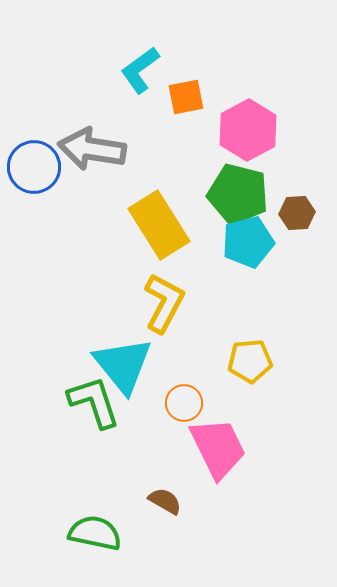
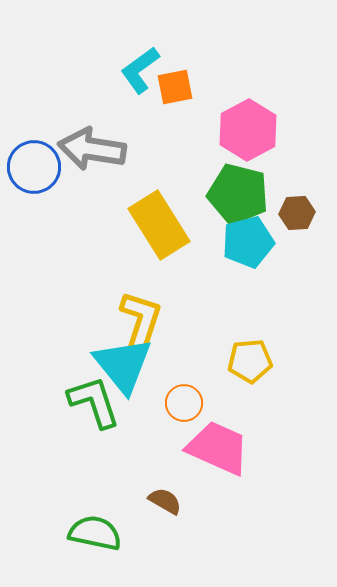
orange square: moved 11 px left, 10 px up
yellow L-shape: moved 23 px left, 17 px down; rotated 10 degrees counterclockwise
pink trapezoid: rotated 40 degrees counterclockwise
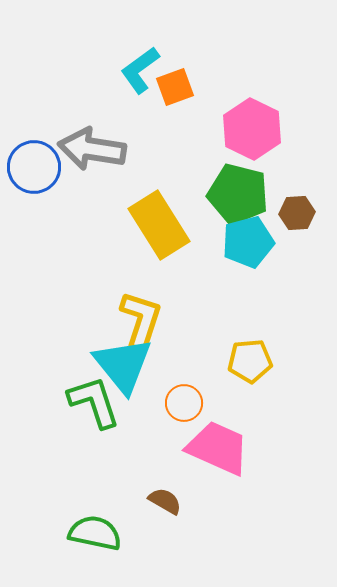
orange square: rotated 9 degrees counterclockwise
pink hexagon: moved 4 px right, 1 px up; rotated 6 degrees counterclockwise
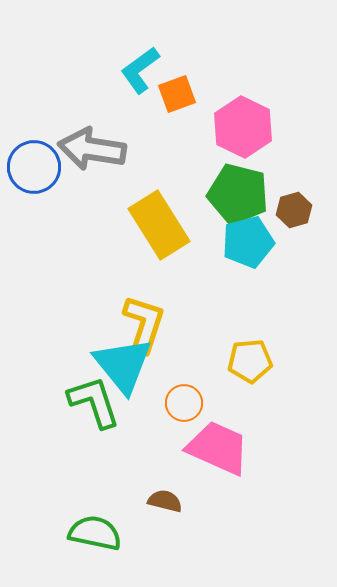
orange square: moved 2 px right, 7 px down
pink hexagon: moved 9 px left, 2 px up
brown hexagon: moved 3 px left, 3 px up; rotated 12 degrees counterclockwise
yellow L-shape: moved 3 px right, 4 px down
brown semicircle: rotated 16 degrees counterclockwise
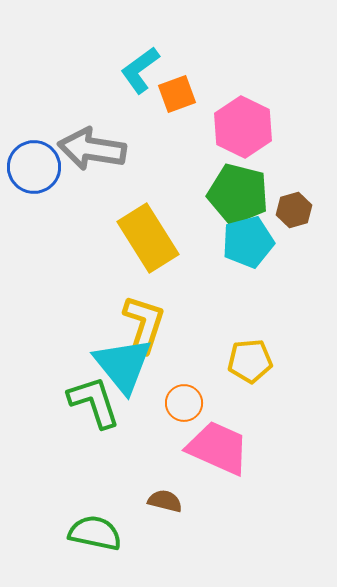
yellow rectangle: moved 11 px left, 13 px down
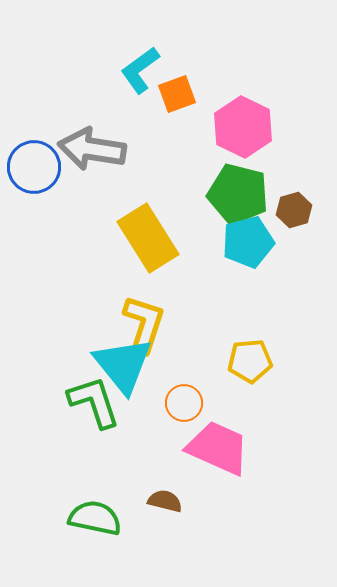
green semicircle: moved 15 px up
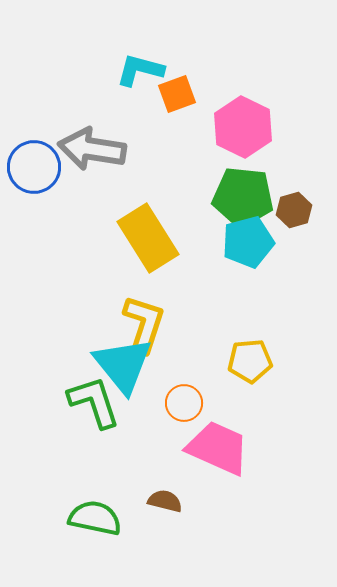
cyan L-shape: rotated 51 degrees clockwise
green pentagon: moved 5 px right, 3 px down; rotated 8 degrees counterclockwise
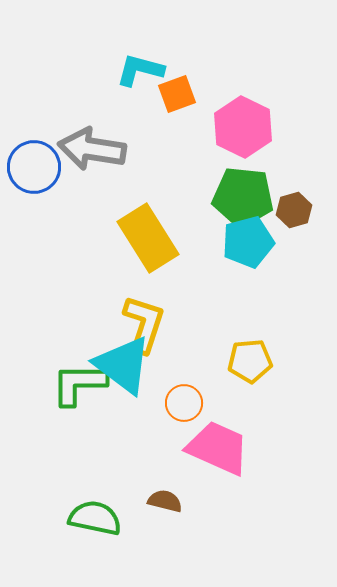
cyan triangle: rotated 14 degrees counterclockwise
green L-shape: moved 15 px left, 18 px up; rotated 72 degrees counterclockwise
